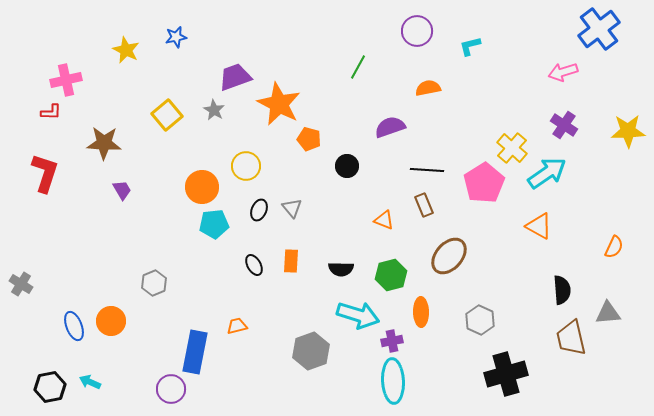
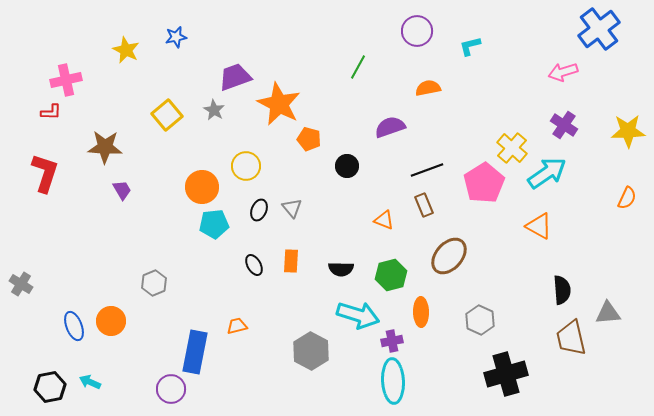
brown star at (104, 143): moved 1 px right, 4 px down
black line at (427, 170): rotated 24 degrees counterclockwise
orange semicircle at (614, 247): moved 13 px right, 49 px up
gray hexagon at (311, 351): rotated 12 degrees counterclockwise
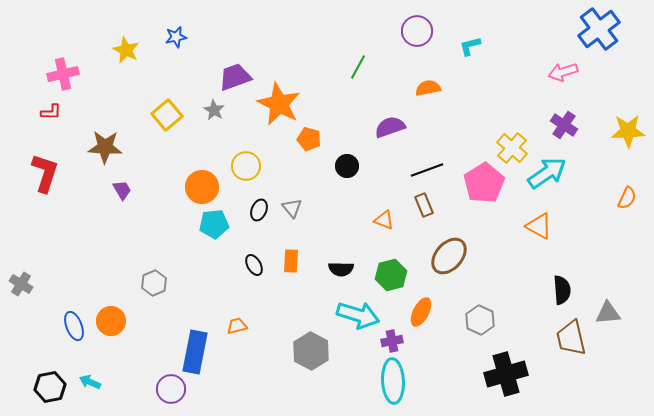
pink cross at (66, 80): moved 3 px left, 6 px up
orange ellipse at (421, 312): rotated 28 degrees clockwise
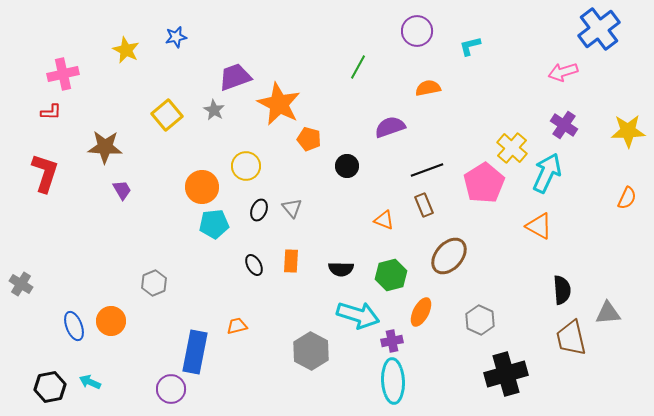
cyan arrow at (547, 173): rotated 30 degrees counterclockwise
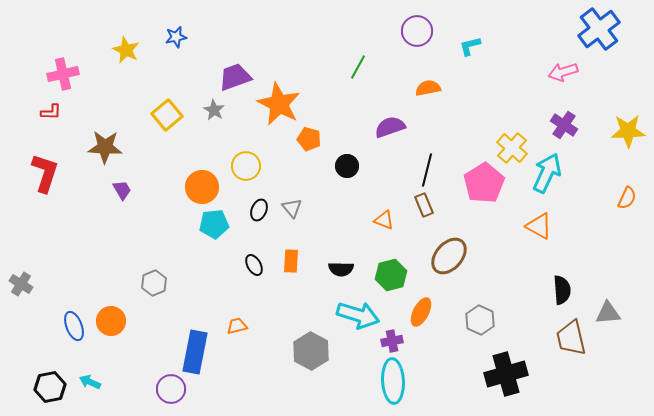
black line at (427, 170): rotated 56 degrees counterclockwise
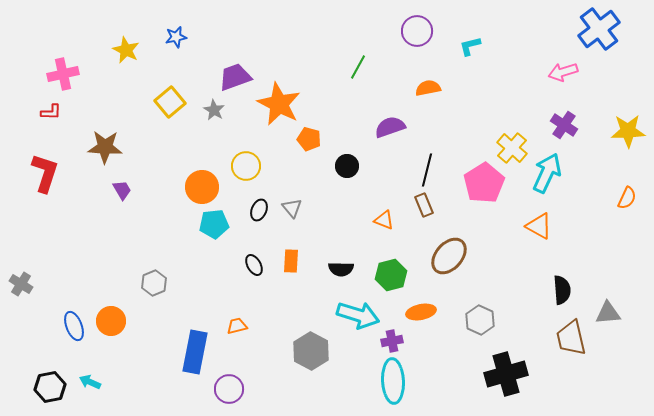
yellow square at (167, 115): moved 3 px right, 13 px up
orange ellipse at (421, 312): rotated 52 degrees clockwise
purple circle at (171, 389): moved 58 px right
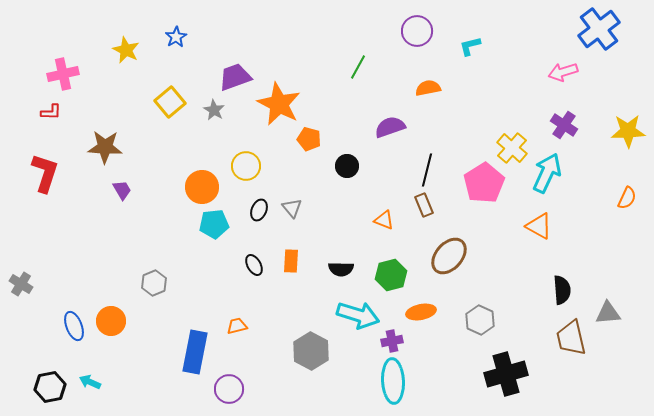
blue star at (176, 37): rotated 20 degrees counterclockwise
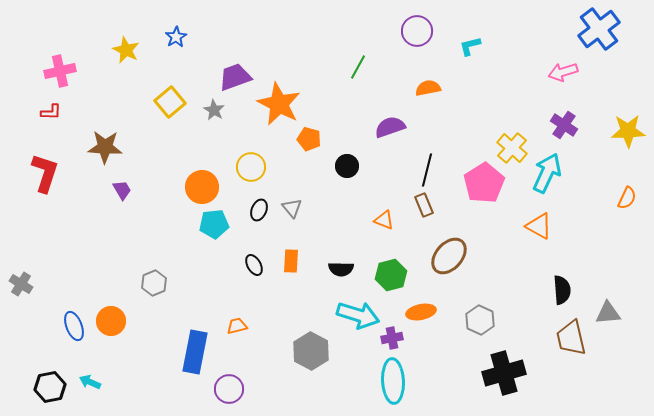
pink cross at (63, 74): moved 3 px left, 3 px up
yellow circle at (246, 166): moved 5 px right, 1 px down
purple cross at (392, 341): moved 3 px up
black cross at (506, 374): moved 2 px left, 1 px up
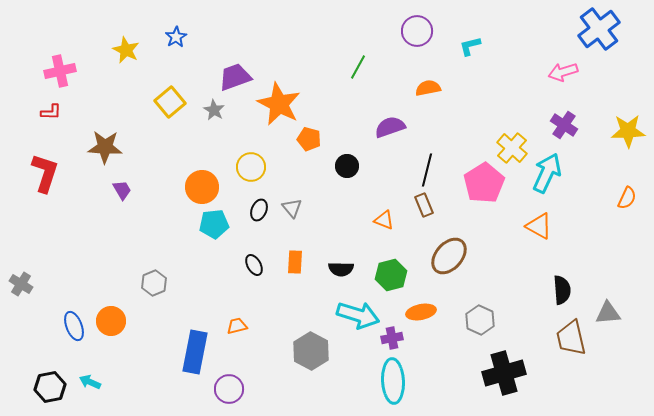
orange rectangle at (291, 261): moved 4 px right, 1 px down
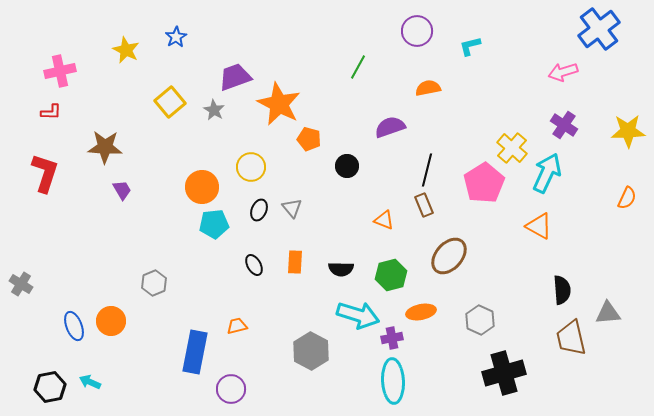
purple circle at (229, 389): moved 2 px right
